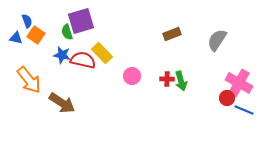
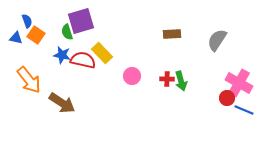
brown rectangle: rotated 18 degrees clockwise
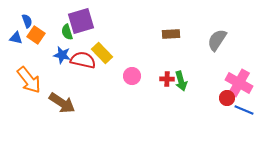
brown rectangle: moved 1 px left
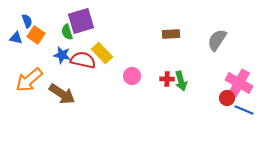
orange arrow: rotated 88 degrees clockwise
brown arrow: moved 9 px up
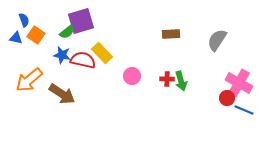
blue semicircle: moved 3 px left, 1 px up
green semicircle: rotated 112 degrees counterclockwise
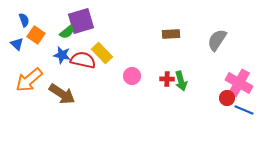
blue triangle: moved 1 px right, 6 px down; rotated 32 degrees clockwise
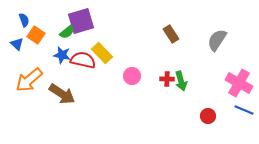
brown rectangle: rotated 60 degrees clockwise
red circle: moved 19 px left, 18 px down
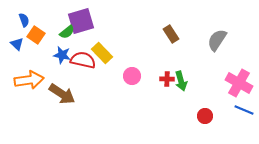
orange arrow: rotated 148 degrees counterclockwise
red circle: moved 3 px left
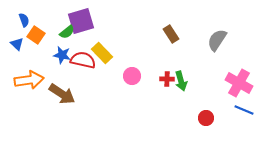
red circle: moved 1 px right, 2 px down
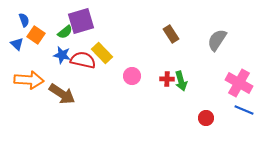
green semicircle: moved 2 px left
orange arrow: rotated 12 degrees clockwise
